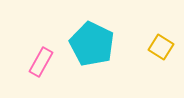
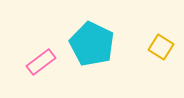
pink rectangle: rotated 24 degrees clockwise
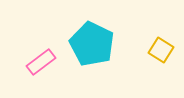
yellow square: moved 3 px down
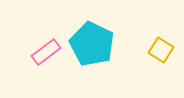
pink rectangle: moved 5 px right, 10 px up
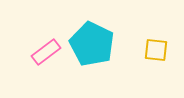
yellow square: moved 5 px left; rotated 25 degrees counterclockwise
